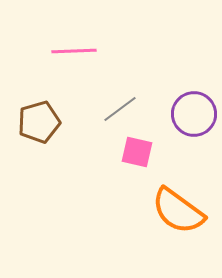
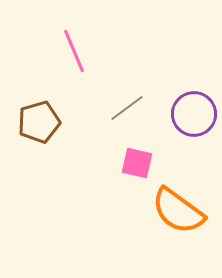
pink line: rotated 69 degrees clockwise
gray line: moved 7 px right, 1 px up
pink square: moved 11 px down
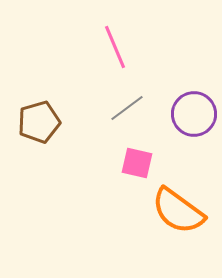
pink line: moved 41 px right, 4 px up
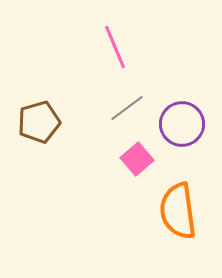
purple circle: moved 12 px left, 10 px down
pink square: moved 4 px up; rotated 36 degrees clockwise
orange semicircle: rotated 46 degrees clockwise
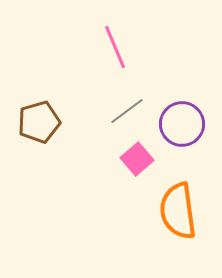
gray line: moved 3 px down
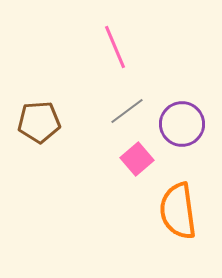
brown pentagon: rotated 12 degrees clockwise
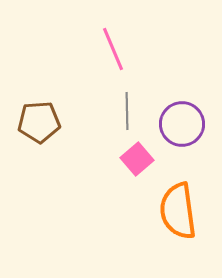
pink line: moved 2 px left, 2 px down
gray line: rotated 54 degrees counterclockwise
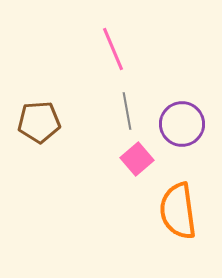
gray line: rotated 9 degrees counterclockwise
